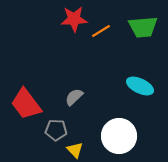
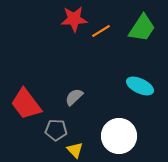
green trapezoid: moved 1 px left, 1 px down; rotated 52 degrees counterclockwise
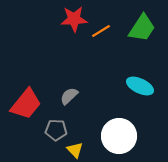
gray semicircle: moved 5 px left, 1 px up
red trapezoid: rotated 104 degrees counterclockwise
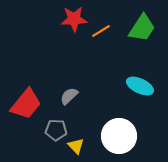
yellow triangle: moved 1 px right, 4 px up
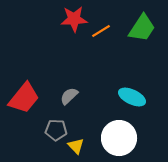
cyan ellipse: moved 8 px left, 11 px down
red trapezoid: moved 2 px left, 6 px up
white circle: moved 2 px down
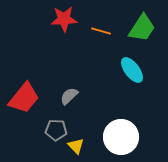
red star: moved 10 px left
orange line: rotated 48 degrees clockwise
cyan ellipse: moved 27 px up; rotated 28 degrees clockwise
white circle: moved 2 px right, 1 px up
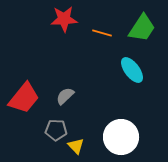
orange line: moved 1 px right, 2 px down
gray semicircle: moved 4 px left
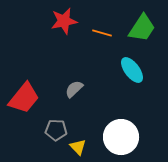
red star: moved 2 px down; rotated 8 degrees counterclockwise
gray semicircle: moved 9 px right, 7 px up
yellow triangle: moved 2 px right, 1 px down
